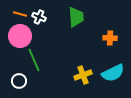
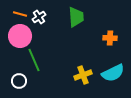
white cross: rotated 32 degrees clockwise
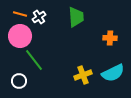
green line: rotated 15 degrees counterclockwise
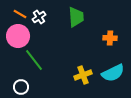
orange line: rotated 16 degrees clockwise
pink circle: moved 2 px left
white circle: moved 2 px right, 6 px down
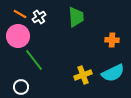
orange cross: moved 2 px right, 2 px down
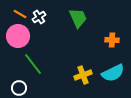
green trapezoid: moved 2 px right, 1 px down; rotated 20 degrees counterclockwise
green line: moved 1 px left, 4 px down
white circle: moved 2 px left, 1 px down
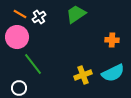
green trapezoid: moved 2 px left, 4 px up; rotated 100 degrees counterclockwise
pink circle: moved 1 px left, 1 px down
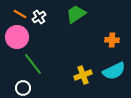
cyan semicircle: moved 1 px right, 2 px up
white circle: moved 4 px right
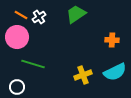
orange line: moved 1 px right, 1 px down
green line: rotated 35 degrees counterclockwise
cyan semicircle: moved 1 px right, 1 px down
white circle: moved 6 px left, 1 px up
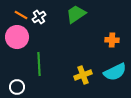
green line: moved 6 px right; rotated 70 degrees clockwise
